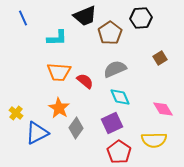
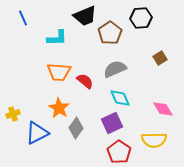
cyan diamond: moved 1 px down
yellow cross: moved 3 px left, 1 px down; rotated 32 degrees clockwise
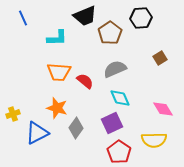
orange star: moved 2 px left; rotated 15 degrees counterclockwise
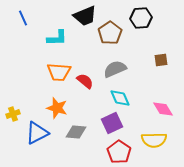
brown square: moved 1 px right, 2 px down; rotated 24 degrees clockwise
gray diamond: moved 4 px down; rotated 60 degrees clockwise
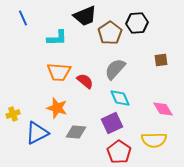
black hexagon: moved 4 px left, 5 px down
gray semicircle: rotated 25 degrees counterclockwise
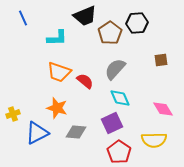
orange trapezoid: rotated 15 degrees clockwise
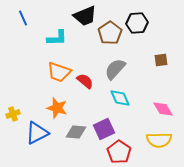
purple square: moved 8 px left, 6 px down
yellow semicircle: moved 5 px right
